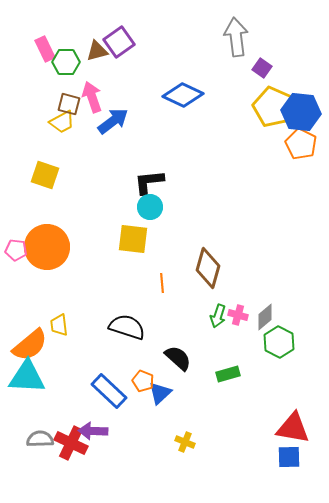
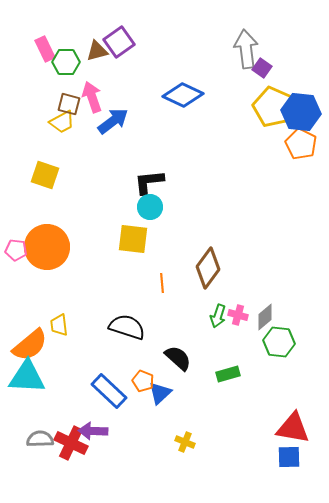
gray arrow at (236, 37): moved 10 px right, 12 px down
brown diamond at (208, 268): rotated 21 degrees clockwise
green hexagon at (279, 342): rotated 20 degrees counterclockwise
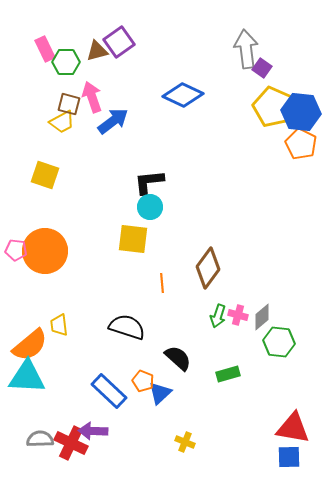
orange circle at (47, 247): moved 2 px left, 4 px down
gray diamond at (265, 317): moved 3 px left
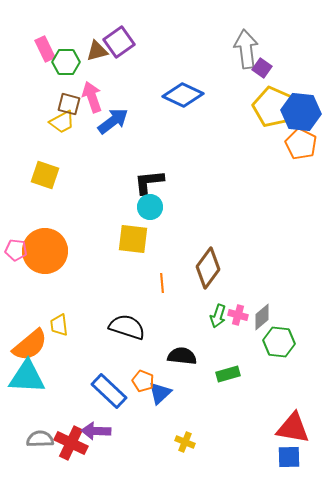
black semicircle at (178, 358): moved 4 px right, 2 px up; rotated 36 degrees counterclockwise
purple arrow at (93, 431): moved 3 px right
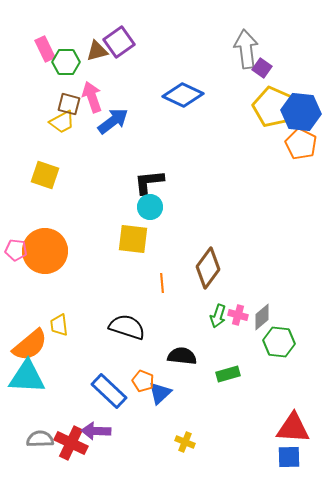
red triangle at (293, 428): rotated 6 degrees counterclockwise
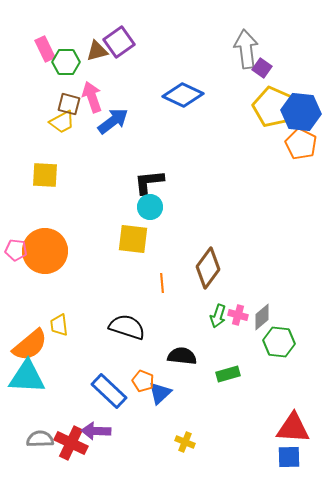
yellow square at (45, 175): rotated 16 degrees counterclockwise
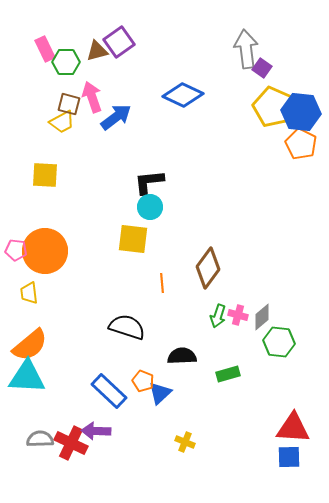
blue arrow at (113, 121): moved 3 px right, 4 px up
yellow trapezoid at (59, 325): moved 30 px left, 32 px up
black semicircle at (182, 356): rotated 8 degrees counterclockwise
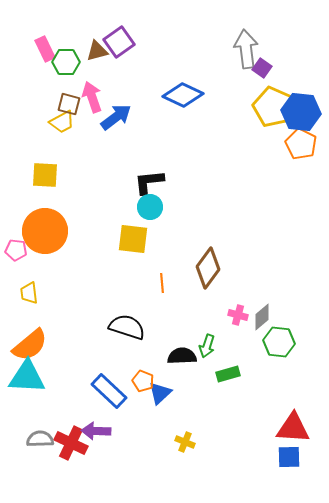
orange circle at (45, 251): moved 20 px up
green arrow at (218, 316): moved 11 px left, 30 px down
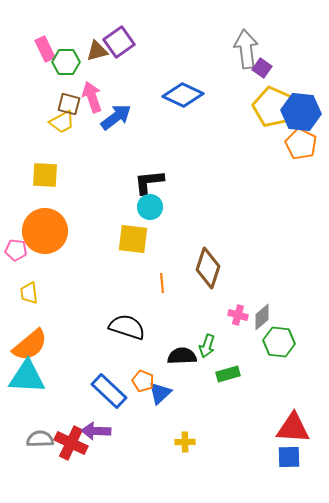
brown diamond at (208, 268): rotated 18 degrees counterclockwise
yellow cross at (185, 442): rotated 24 degrees counterclockwise
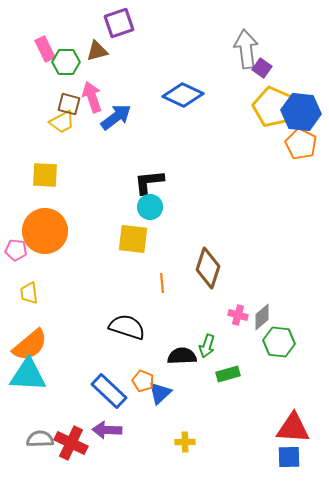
purple square at (119, 42): moved 19 px up; rotated 16 degrees clockwise
cyan triangle at (27, 377): moved 1 px right, 2 px up
purple arrow at (96, 431): moved 11 px right, 1 px up
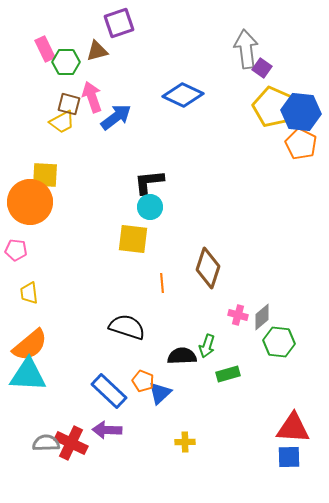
orange circle at (45, 231): moved 15 px left, 29 px up
gray semicircle at (40, 439): moved 6 px right, 4 px down
